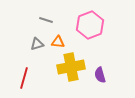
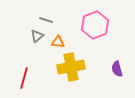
pink hexagon: moved 5 px right
gray triangle: moved 8 px up; rotated 24 degrees counterclockwise
purple semicircle: moved 17 px right, 6 px up
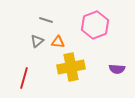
gray triangle: moved 5 px down
purple semicircle: rotated 70 degrees counterclockwise
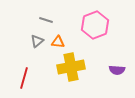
purple semicircle: moved 1 px down
